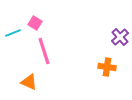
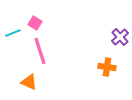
pink line: moved 4 px left
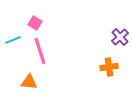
cyan line: moved 7 px down
orange cross: moved 2 px right; rotated 18 degrees counterclockwise
orange triangle: rotated 18 degrees counterclockwise
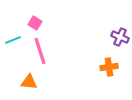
purple cross: rotated 24 degrees counterclockwise
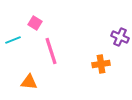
pink line: moved 11 px right
orange cross: moved 8 px left, 3 px up
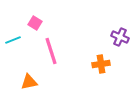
orange triangle: rotated 18 degrees counterclockwise
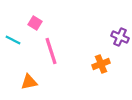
cyan line: rotated 49 degrees clockwise
orange cross: rotated 12 degrees counterclockwise
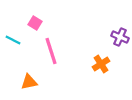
orange cross: rotated 12 degrees counterclockwise
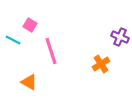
pink square: moved 5 px left, 2 px down
orange triangle: rotated 42 degrees clockwise
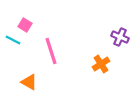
pink square: moved 5 px left
